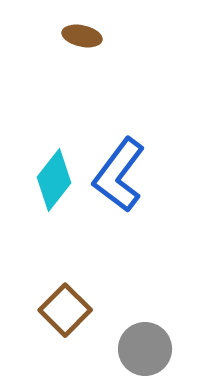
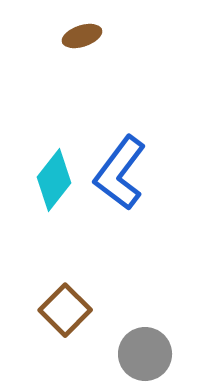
brown ellipse: rotated 30 degrees counterclockwise
blue L-shape: moved 1 px right, 2 px up
gray circle: moved 5 px down
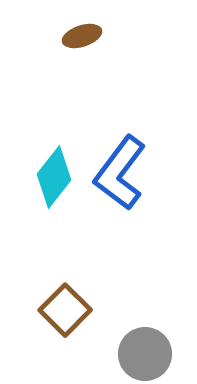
cyan diamond: moved 3 px up
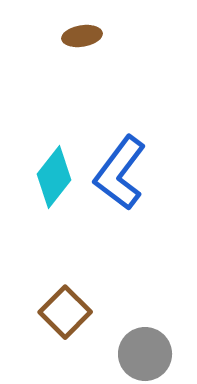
brown ellipse: rotated 9 degrees clockwise
brown square: moved 2 px down
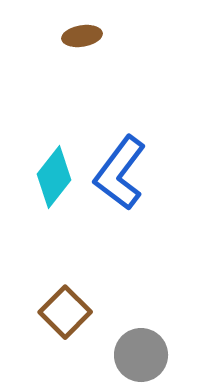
gray circle: moved 4 px left, 1 px down
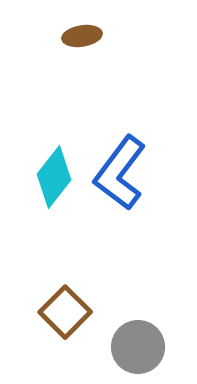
gray circle: moved 3 px left, 8 px up
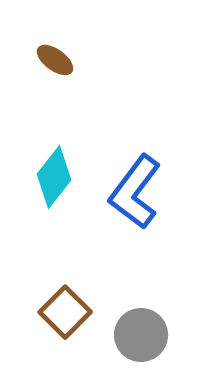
brown ellipse: moved 27 px left, 24 px down; rotated 45 degrees clockwise
blue L-shape: moved 15 px right, 19 px down
gray circle: moved 3 px right, 12 px up
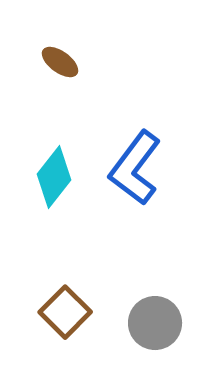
brown ellipse: moved 5 px right, 2 px down
blue L-shape: moved 24 px up
gray circle: moved 14 px right, 12 px up
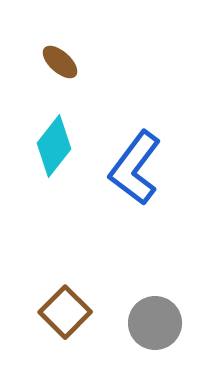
brown ellipse: rotated 6 degrees clockwise
cyan diamond: moved 31 px up
